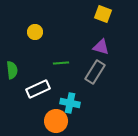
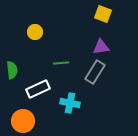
purple triangle: rotated 24 degrees counterclockwise
orange circle: moved 33 px left
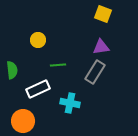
yellow circle: moved 3 px right, 8 px down
green line: moved 3 px left, 2 px down
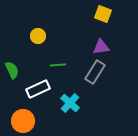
yellow circle: moved 4 px up
green semicircle: rotated 18 degrees counterclockwise
cyan cross: rotated 30 degrees clockwise
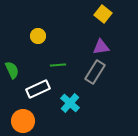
yellow square: rotated 18 degrees clockwise
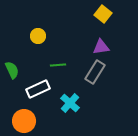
orange circle: moved 1 px right
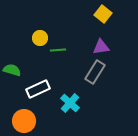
yellow circle: moved 2 px right, 2 px down
green line: moved 15 px up
green semicircle: rotated 48 degrees counterclockwise
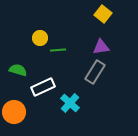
green semicircle: moved 6 px right
white rectangle: moved 5 px right, 2 px up
orange circle: moved 10 px left, 9 px up
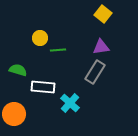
white rectangle: rotated 30 degrees clockwise
orange circle: moved 2 px down
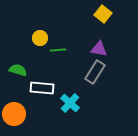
purple triangle: moved 2 px left, 2 px down; rotated 18 degrees clockwise
white rectangle: moved 1 px left, 1 px down
